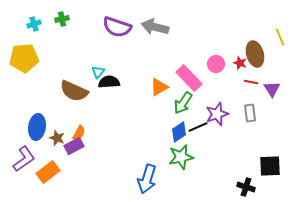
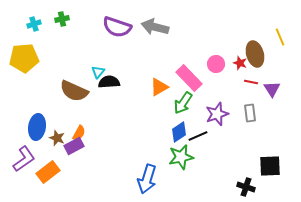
black line: moved 9 px down
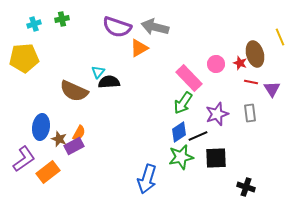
orange triangle: moved 20 px left, 39 px up
blue ellipse: moved 4 px right
brown star: moved 2 px right, 1 px down
black square: moved 54 px left, 8 px up
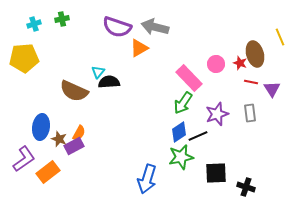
black square: moved 15 px down
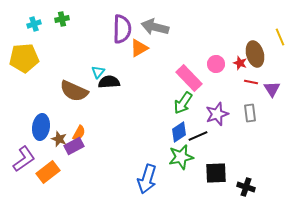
purple semicircle: moved 5 px right, 2 px down; rotated 108 degrees counterclockwise
